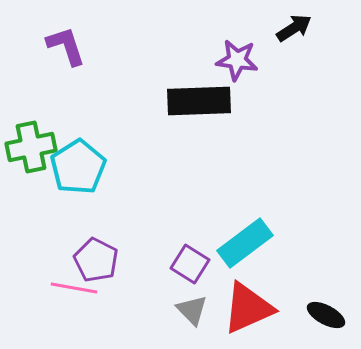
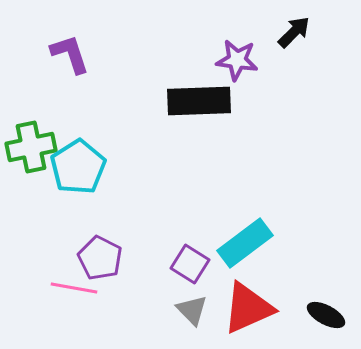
black arrow: moved 4 px down; rotated 12 degrees counterclockwise
purple L-shape: moved 4 px right, 8 px down
purple pentagon: moved 4 px right, 2 px up
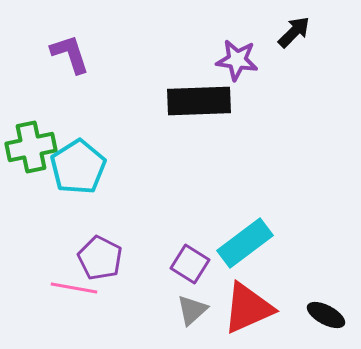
gray triangle: rotated 32 degrees clockwise
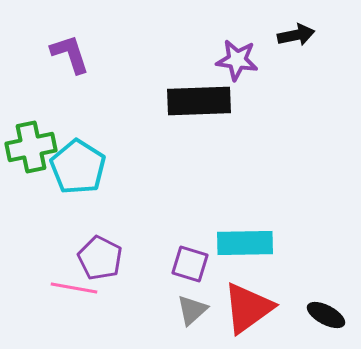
black arrow: moved 2 px right, 3 px down; rotated 33 degrees clockwise
cyan pentagon: rotated 8 degrees counterclockwise
cyan rectangle: rotated 36 degrees clockwise
purple square: rotated 15 degrees counterclockwise
red triangle: rotated 12 degrees counterclockwise
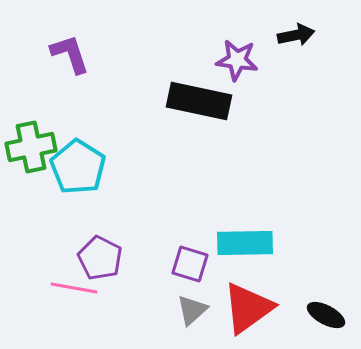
black rectangle: rotated 14 degrees clockwise
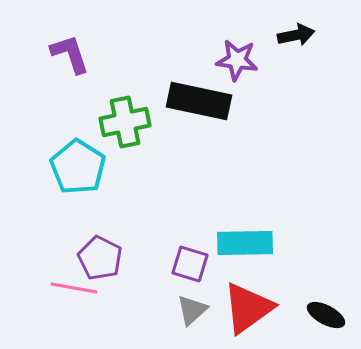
green cross: moved 94 px right, 25 px up
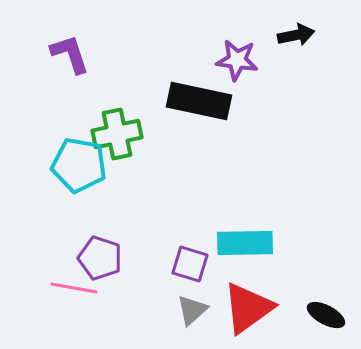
green cross: moved 8 px left, 12 px down
cyan pentagon: moved 1 px right, 2 px up; rotated 22 degrees counterclockwise
purple pentagon: rotated 9 degrees counterclockwise
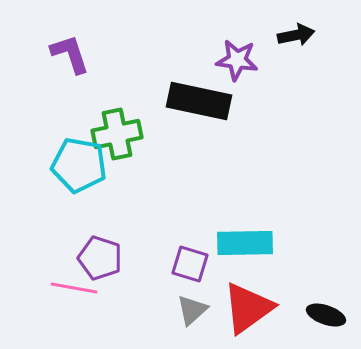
black ellipse: rotated 9 degrees counterclockwise
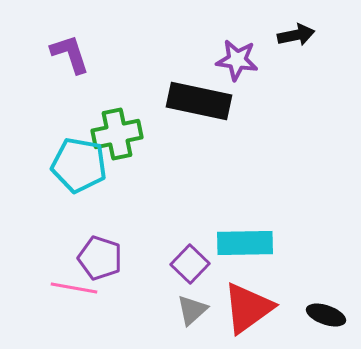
purple square: rotated 27 degrees clockwise
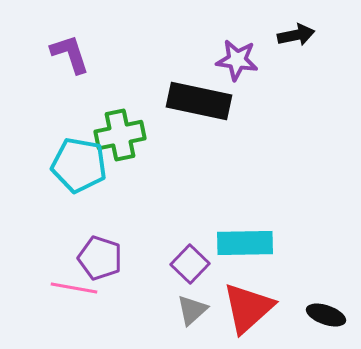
green cross: moved 3 px right, 1 px down
red triangle: rotated 6 degrees counterclockwise
